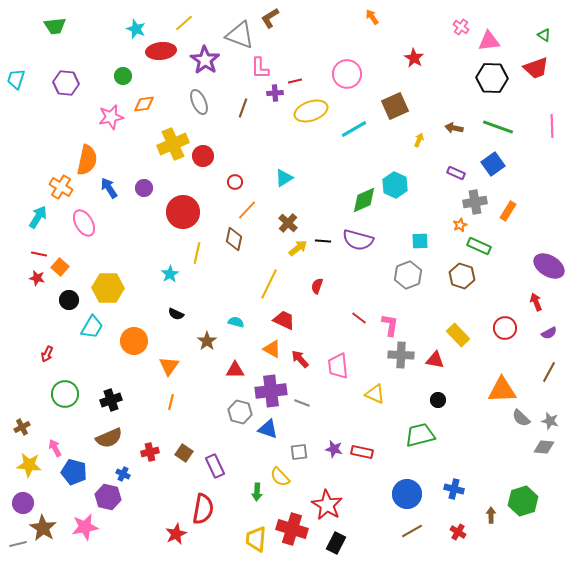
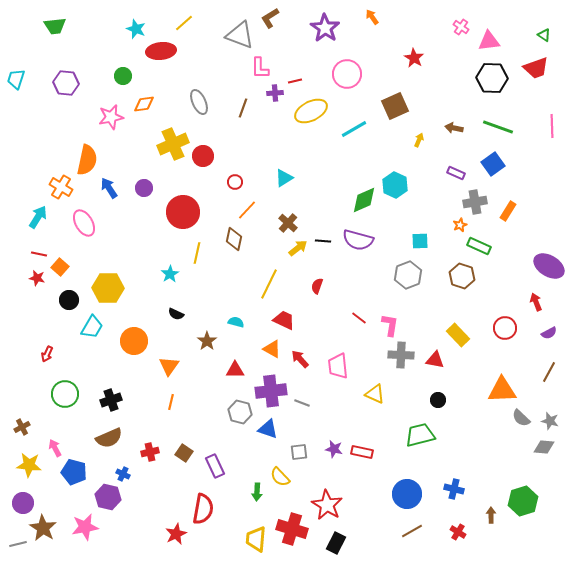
purple star at (205, 60): moved 120 px right, 32 px up
yellow ellipse at (311, 111): rotated 8 degrees counterclockwise
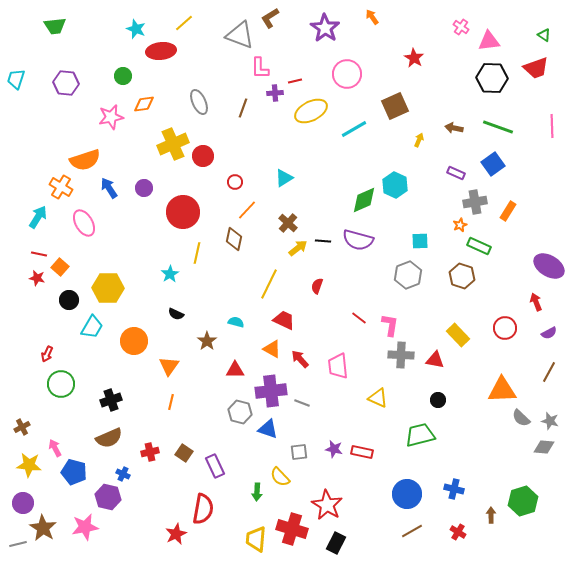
orange semicircle at (87, 160): moved 2 px left; rotated 60 degrees clockwise
green circle at (65, 394): moved 4 px left, 10 px up
yellow triangle at (375, 394): moved 3 px right, 4 px down
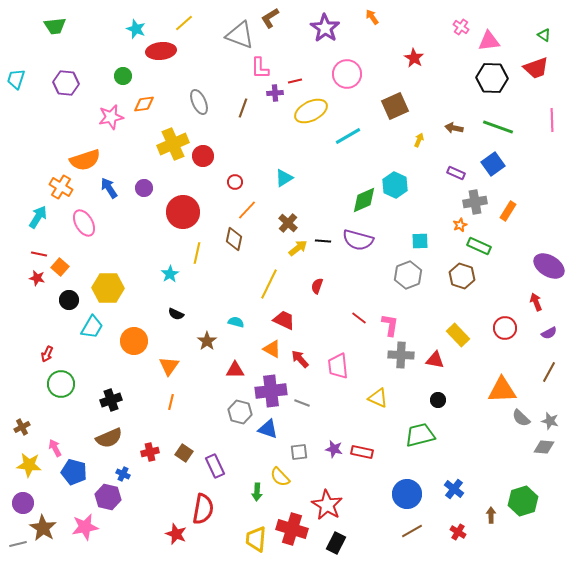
pink line at (552, 126): moved 6 px up
cyan line at (354, 129): moved 6 px left, 7 px down
blue cross at (454, 489): rotated 24 degrees clockwise
red star at (176, 534): rotated 25 degrees counterclockwise
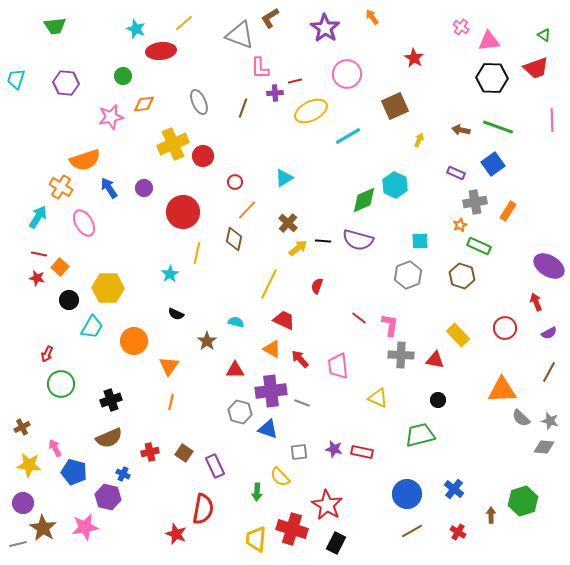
brown arrow at (454, 128): moved 7 px right, 2 px down
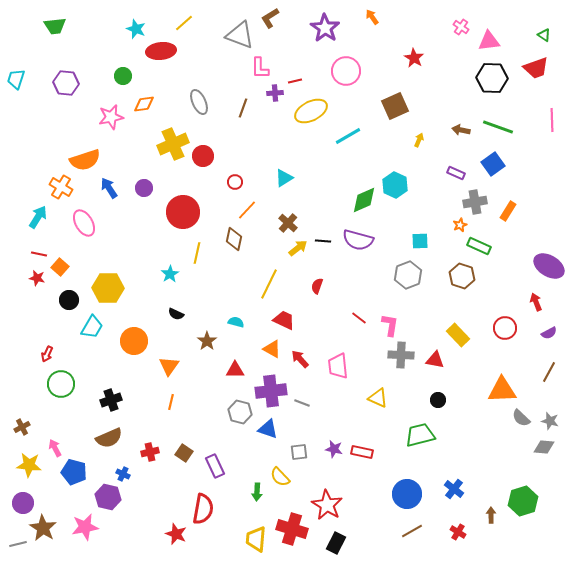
pink circle at (347, 74): moved 1 px left, 3 px up
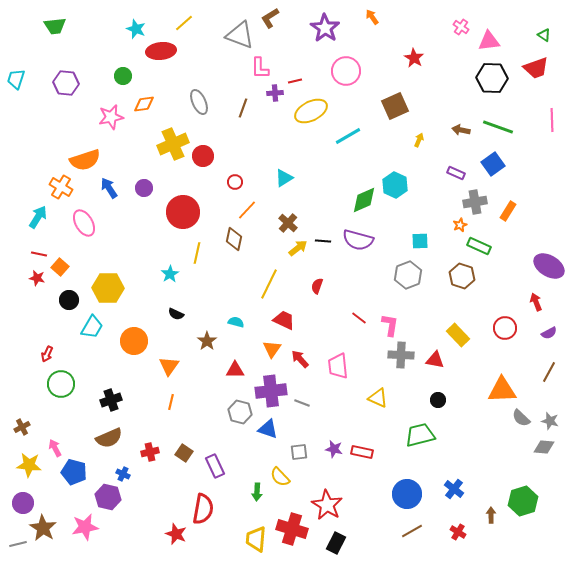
orange triangle at (272, 349): rotated 36 degrees clockwise
